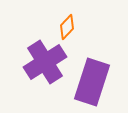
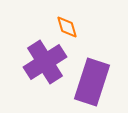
orange diamond: rotated 60 degrees counterclockwise
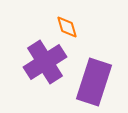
purple rectangle: moved 2 px right
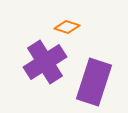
orange diamond: rotated 55 degrees counterclockwise
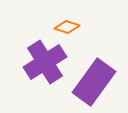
purple rectangle: rotated 18 degrees clockwise
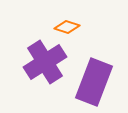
purple rectangle: rotated 15 degrees counterclockwise
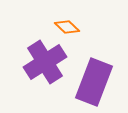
orange diamond: rotated 25 degrees clockwise
